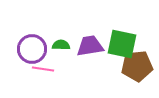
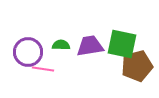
purple circle: moved 4 px left, 3 px down
brown pentagon: rotated 8 degrees counterclockwise
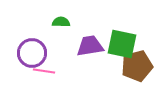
green semicircle: moved 23 px up
purple circle: moved 4 px right, 1 px down
pink line: moved 1 px right, 2 px down
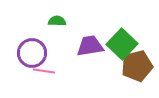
green semicircle: moved 4 px left, 1 px up
green square: rotated 32 degrees clockwise
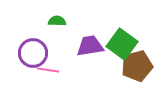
green square: rotated 8 degrees counterclockwise
purple circle: moved 1 px right
pink line: moved 4 px right, 1 px up
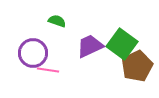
green semicircle: rotated 18 degrees clockwise
purple trapezoid: rotated 16 degrees counterclockwise
brown pentagon: rotated 12 degrees counterclockwise
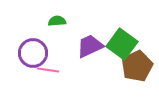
green semicircle: rotated 24 degrees counterclockwise
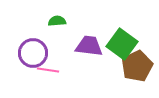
purple trapezoid: moved 1 px left; rotated 32 degrees clockwise
